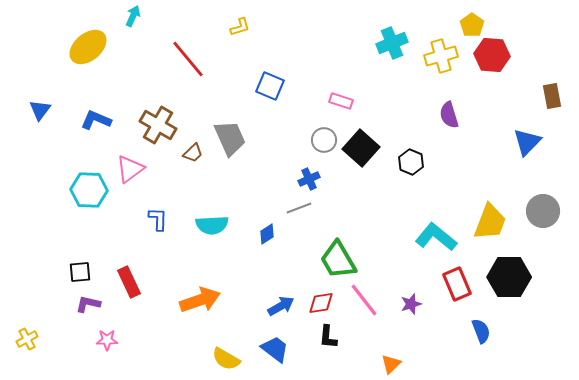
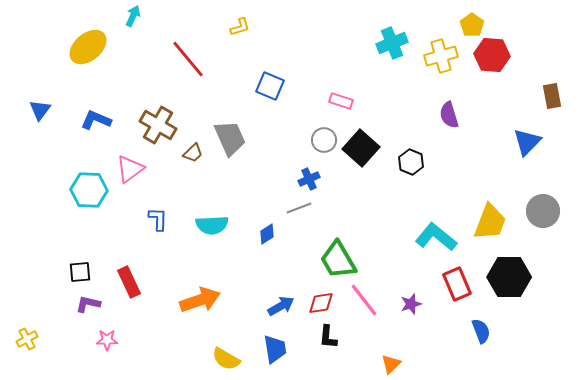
blue trapezoid at (275, 349): rotated 44 degrees clockwise
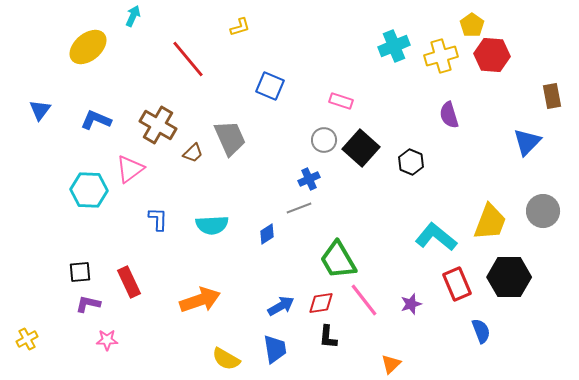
cyan cross at (392, 43): moved 2 px right, 3 px down
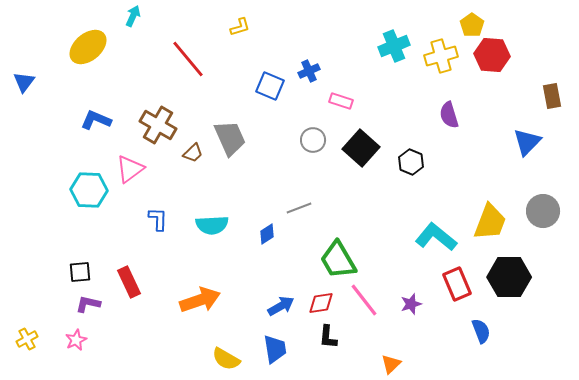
blue triangle at (40, 110): moved 16 px left, 28 px up
gray circle at (324, 140): moved 11 px left
blue cross at (309, 179): moved 108 px up
pink star at (107, 340): moved 31 px left; rotated 25 degrees counterclockwise
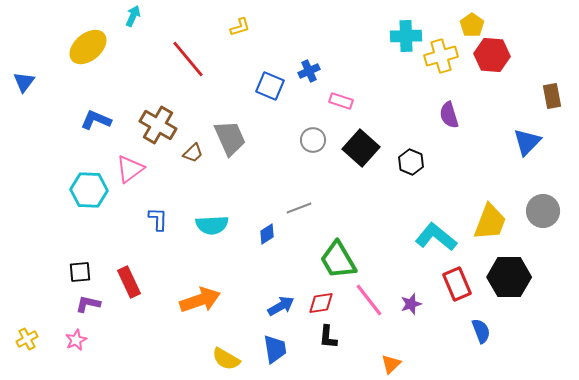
cyan cross at (394, 46): moved 12 px right, 10 px up; rotated 20 degrees clockwise
pink line at (364, 300): moved 5 px right
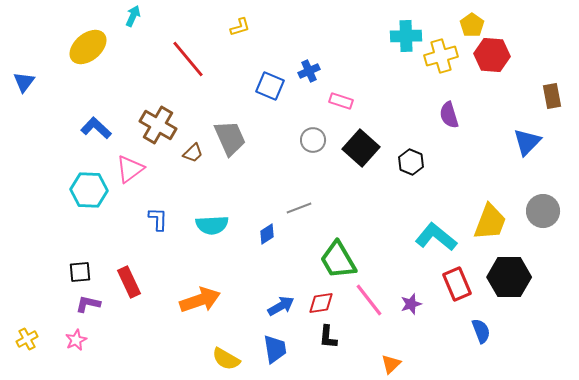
blue L-shape at (96, 120): moved 8 px down; rotated 20 degrees clockwise
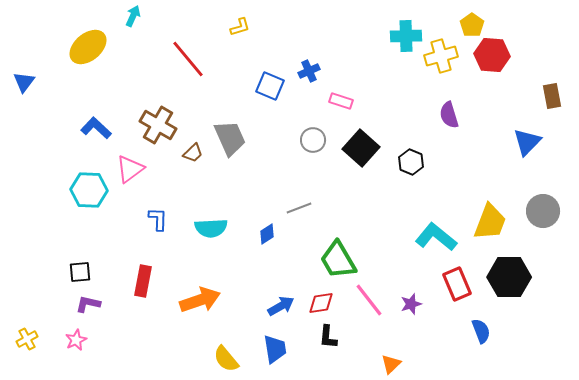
cyan semicircle at (212, 225): moved 1 px left, 3 px down
red rectangle at (129, 282): moved 14 px right, 1 px up; rotated 36 degrees clockwise
yellow semicircle at (226, 359): rotated 20 degrees clockwise
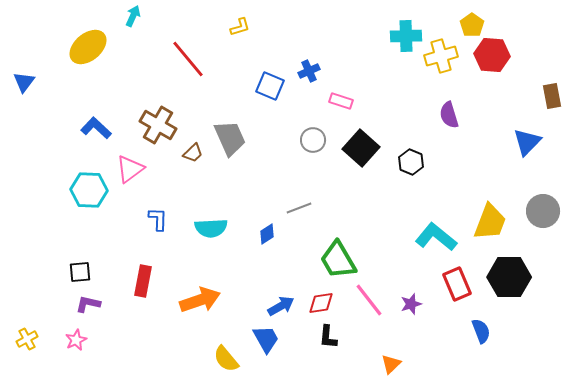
blue trapezoid at (275, 349): moved 9 px left, 10 px up; rotated 20 degrees counterclockwise
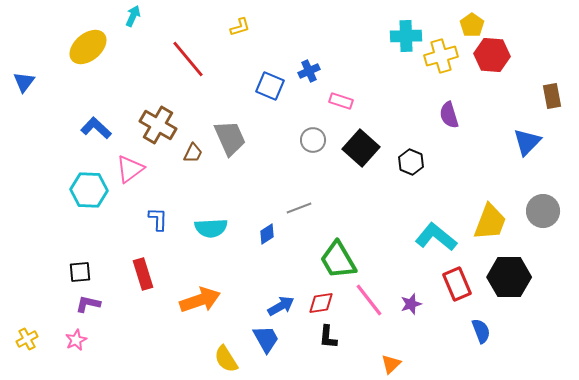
brown trapezoid at (193, 153): rotated 20 degrees counterclockwise
red rectangle at (143, 281): moved 7 px up; rotated 28 degrees counterclockwise
yellow semicircle at (226, 359): rotated 8 degrees clockwise
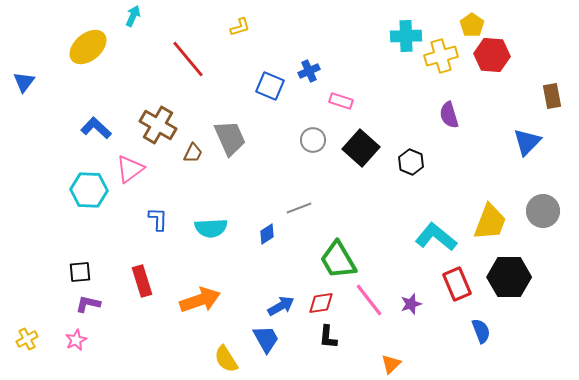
red rectangle at (143, 274): moved 1 px left, 7 px down
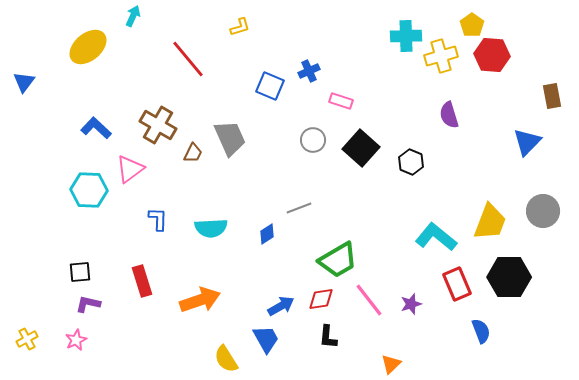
green trapezoid at (338, 260): rotated 90 degrees counterclockwise
red diamond at (321, 303): moved 4 px up
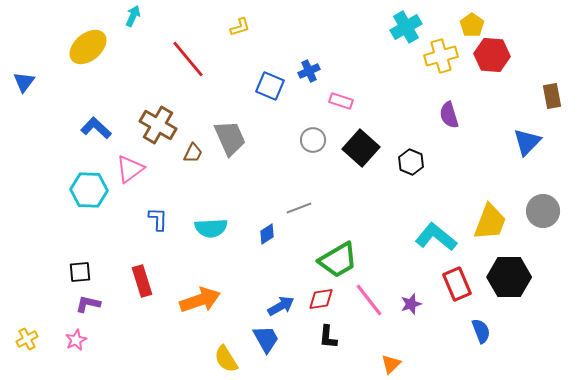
cyan cross at (406, 36): moved 9 px up; rotated 28 degrees counterclockwise
